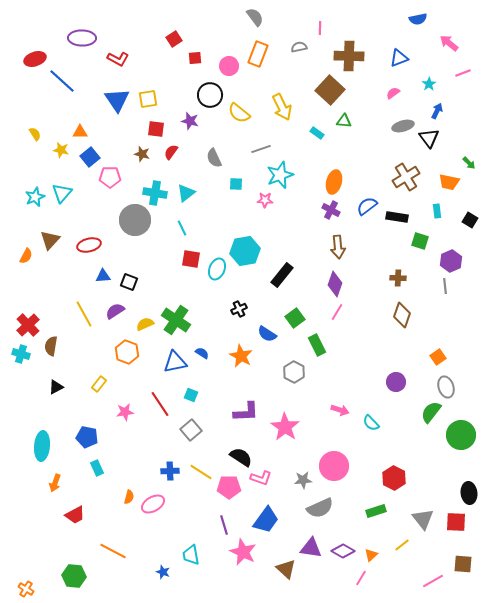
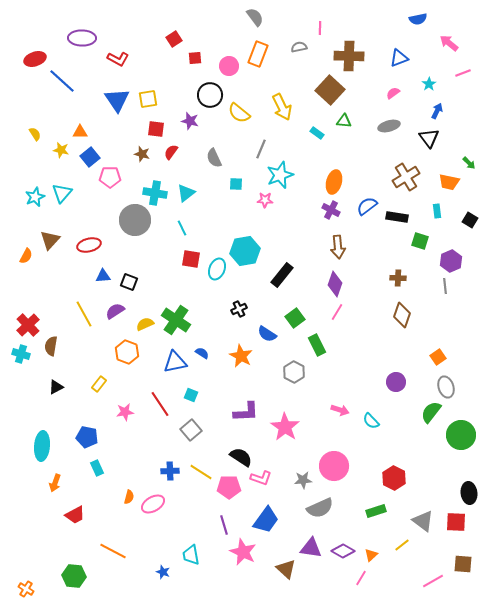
gray ellipse at (403, 126): moved 14 px left
gray line at (261, 149): rotated 48 degrees counterclockwise
cyan semicircle at (371, 423): moved 2 px up
gray triangle at (423, 519): moved 2 px down; rotated 15 degrees counterclockwise
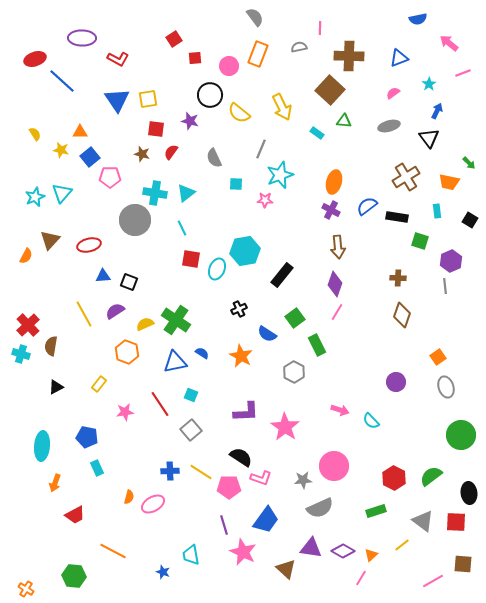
green semicircle at (431, 412): moved 64 px down; rotated 15 degrees clockwise
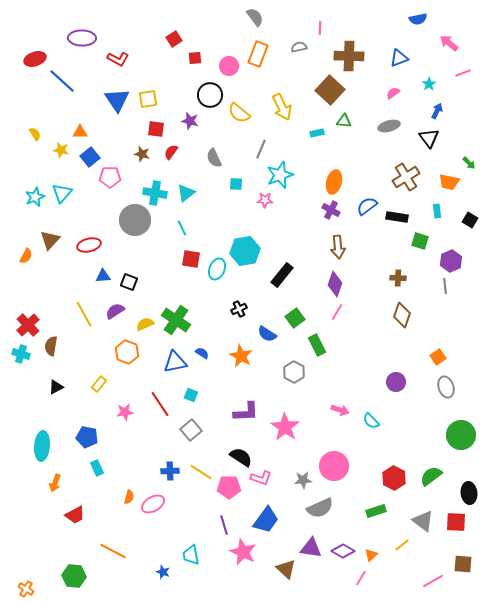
cyan rectangle at (317, 133): rotated 48 degrees counterclockwise
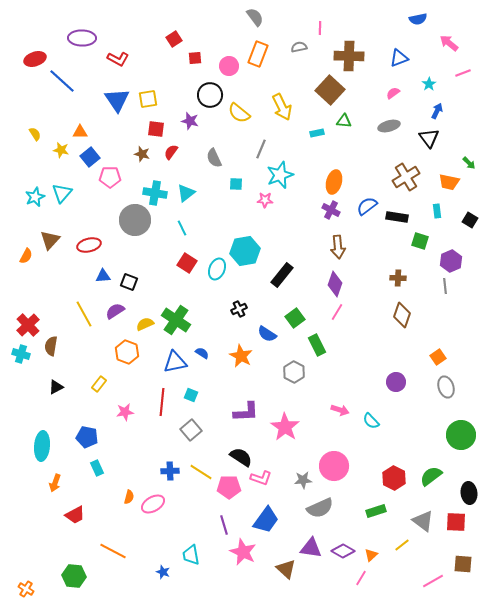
red square at (191, 259): moved 4 px left, 4 px down; rotated 24 degrees clockwise
red line at (160, 404): moved 2 px right, 2 px up; rotated 40 degrees clockwise
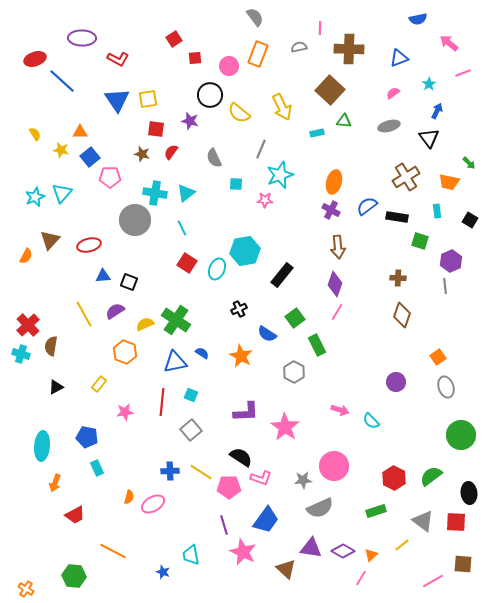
brown cross at (349, 56): moved 7 px up
orange hexagon at (127, 352): moved 2 px left
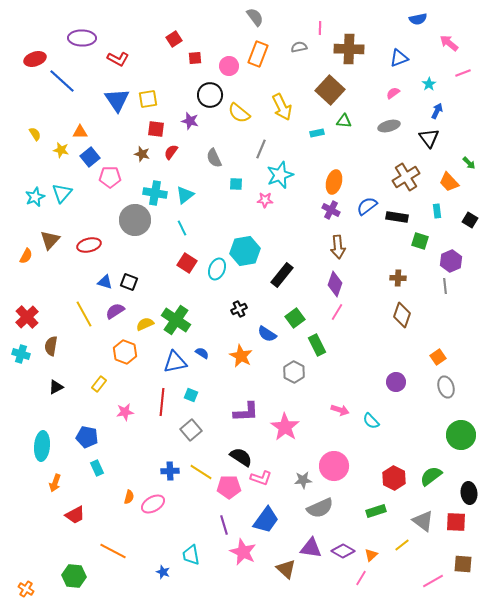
orange trapezoid at (449, 182): rotated 35 degrees clockwise
cyan triangle at (186, 193): moved 1 px left, 2 px down
blue triangle at (103, 276): moved 2 px right, 6 px down; rotated 21 degrees clockwise
red cross at (28, 325): moved 1 px left, 8 px up
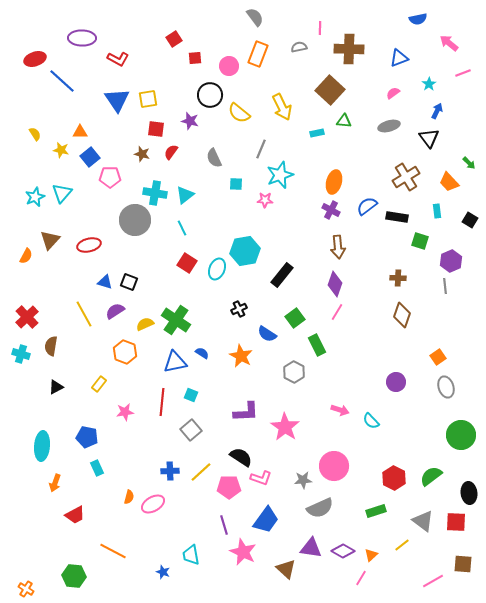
yellow line at (201, 472): rotated 75 degrees counterclockwise
